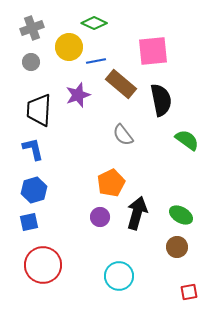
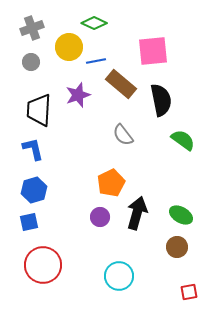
green semicircle: moved 4 px left
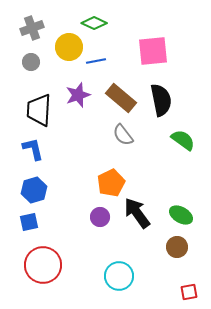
brown rectangle: moved 14 px down
black arrow: rotated 52 degrees counterclockwise
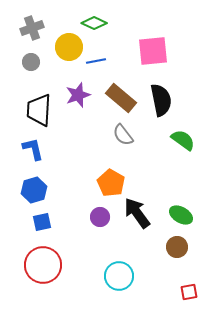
orange pentagon: rotated 16 degrees counterclockwise
blue square: moved 13 px right
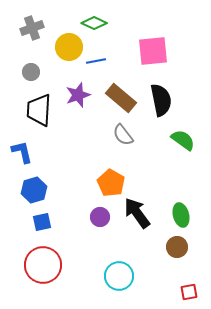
gray circle: moved 10 px down
blue L-shape: moved 11 px left, 3 px down
green ellipse: rotated 45 degrees clockwise
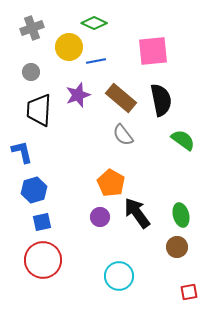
red circle: moved 5 px up
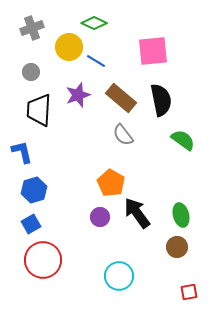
blue line: rotated 42 degrees clockwise
blue square: moved 11 px left, 2 px down; rotated 18 degrees counterclockwise
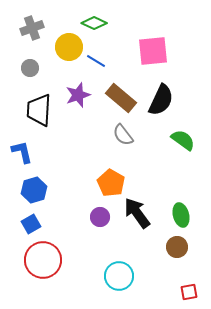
gray circle: moved 1 px left, 4 px up
black semicircle: rotated 36 degrees clockwise
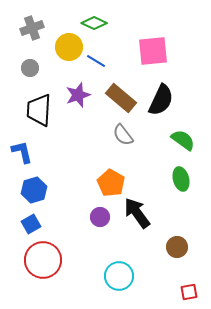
green ellipse: moved 36 px up
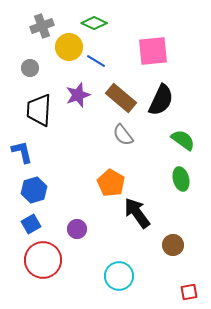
gray cross: moved 10 px right, 2 px up
purple circle: moved 23 px left, 12 px down
brown circle: moved 4 px left, 2 px up
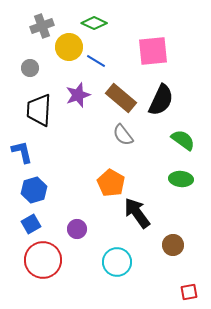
green ellipse: rotated 70 degrees counterclockwise
cyan circle: moved 2 px left, 14 px up
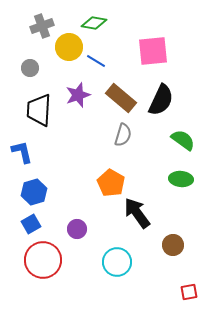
green diamond: rotated 15 degrees counterclockwise
gray semicircle: rotated 125 degrees counterclockwise
blue hexagon: moved 2 px down
